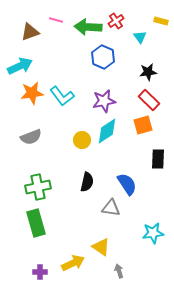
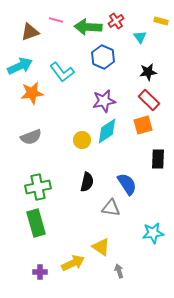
cyan L-shape: moved 24 px up
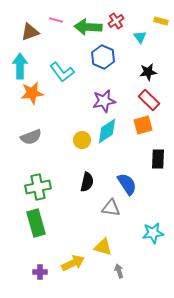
cyan arrow: rotated 65 degrees counterclockwise
yellow triangle: moved 2 px right; rotated 18 degrees counterclockwise
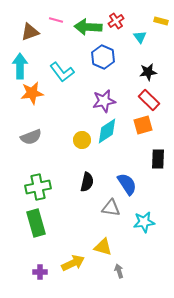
cyan star: moved 9 px left, 11 px up
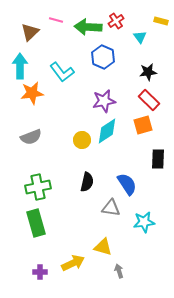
brown triangle: rotated 24 degrees counterclockwise
